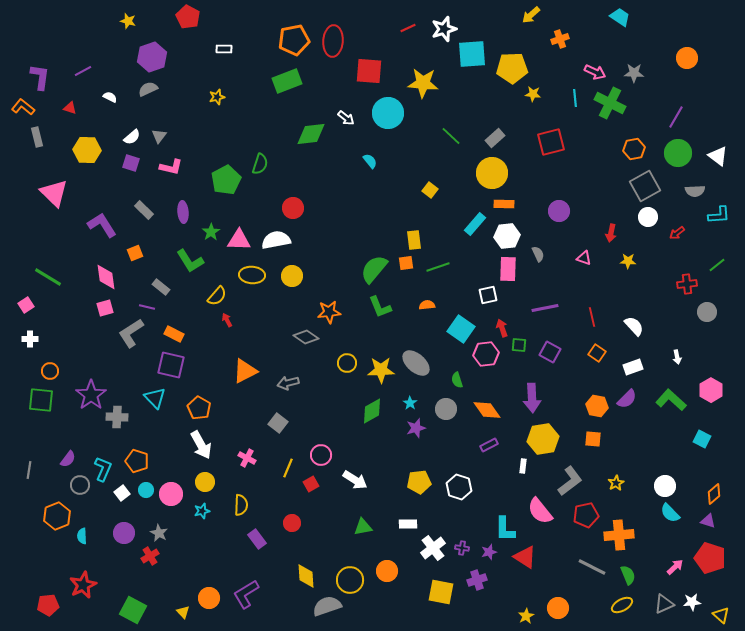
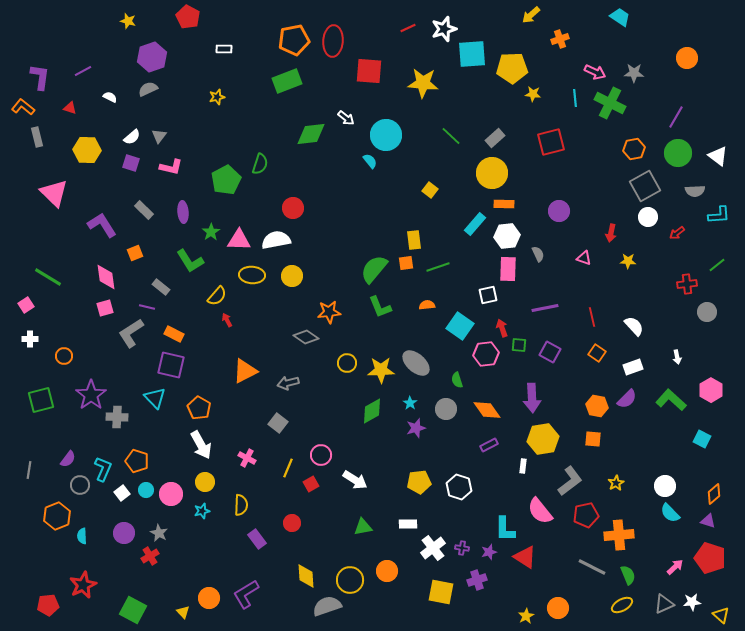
cyan circle at (388, 113): moved 2 px left, 22 px down
cyan square at (461, 329): moved 1 px left, 3 px up
orange circle at (50, 371): moved 14 px right, 15 px up
green square at (41, 400): rotated 20 degrees counterclockwise
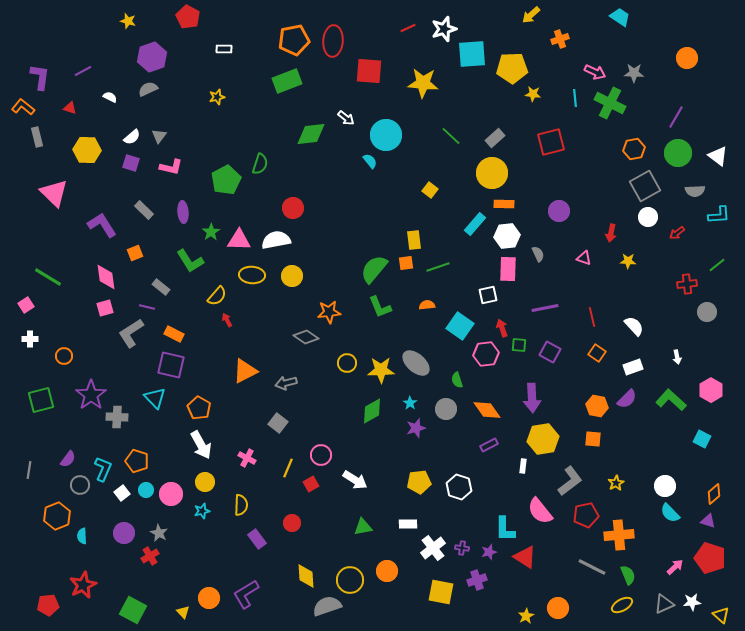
gray arrow at (288, 383): moved 2 px left
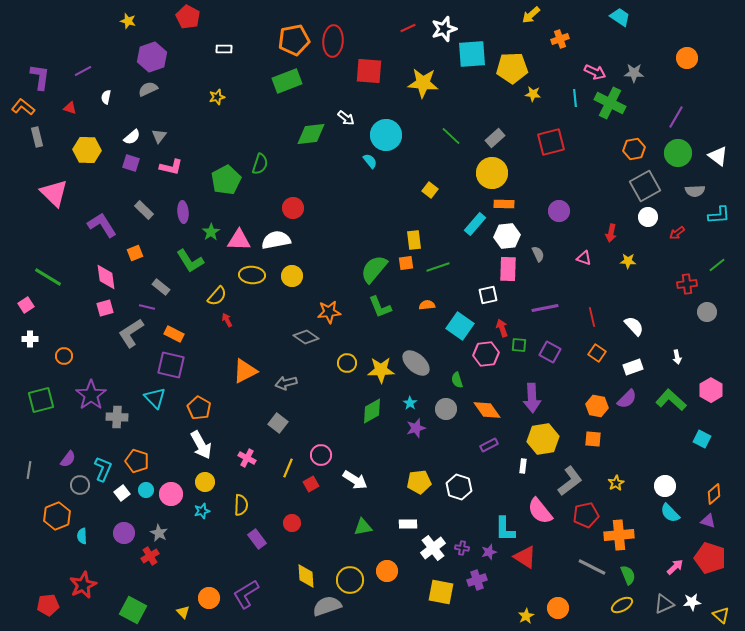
white semicircle at (110, 97): moved 4 px left; rotated 104 degrees counterclockwise
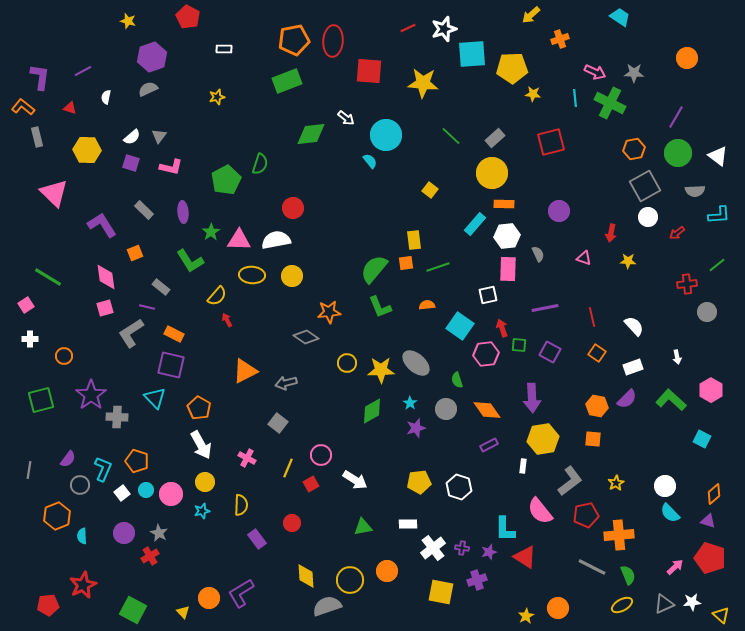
purple L-shape at (246, 594): moved 5 px left, 1 px up
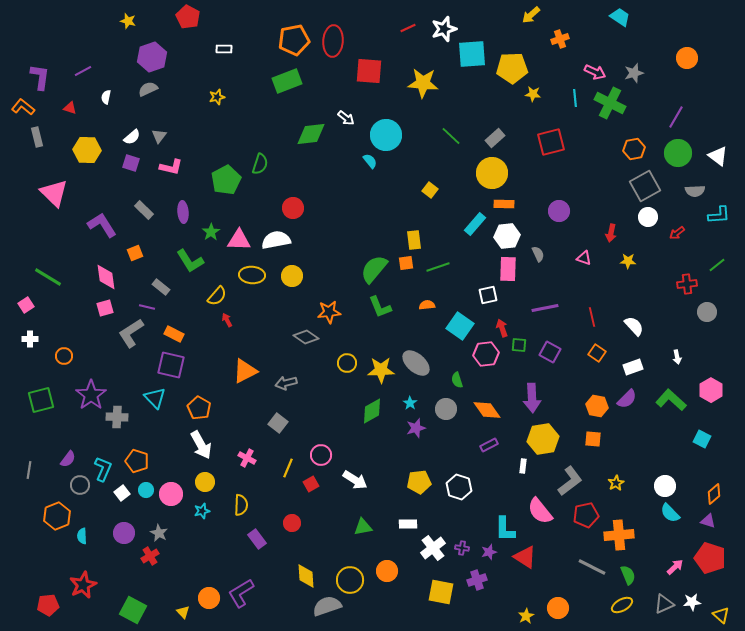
gray star at (634, 73): rotated 18 degrees counterclockwise
